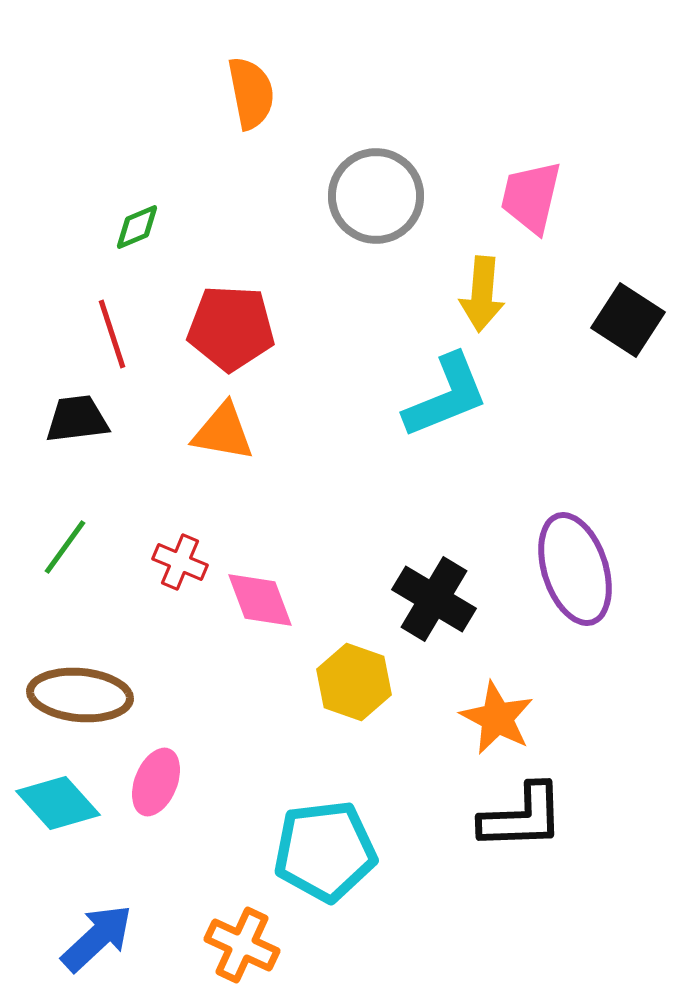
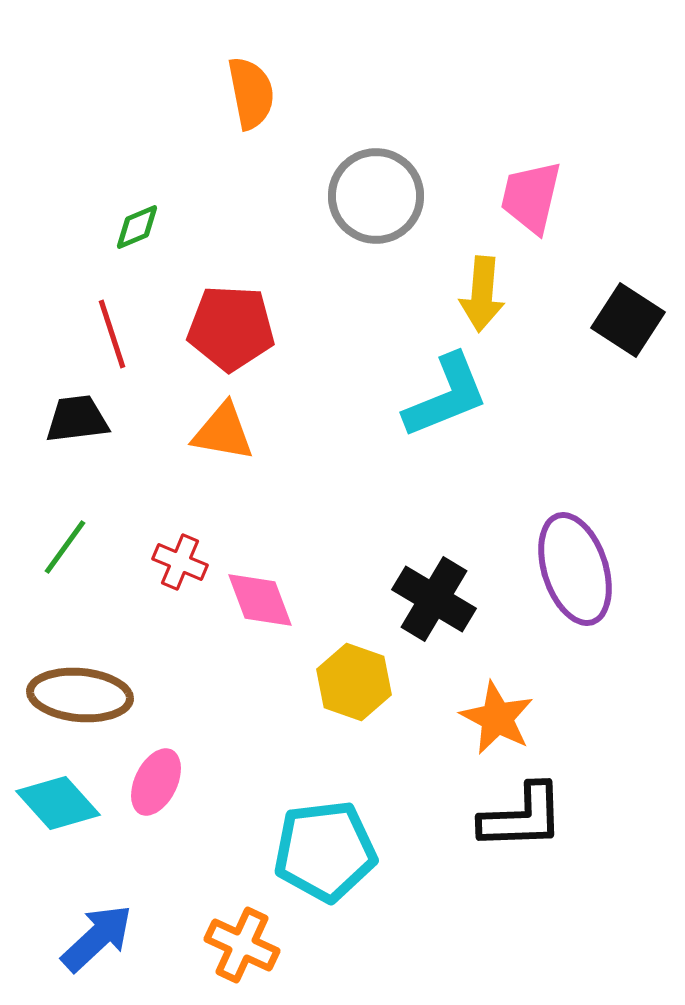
pink ellipse: rotated 4 degrees clockwise
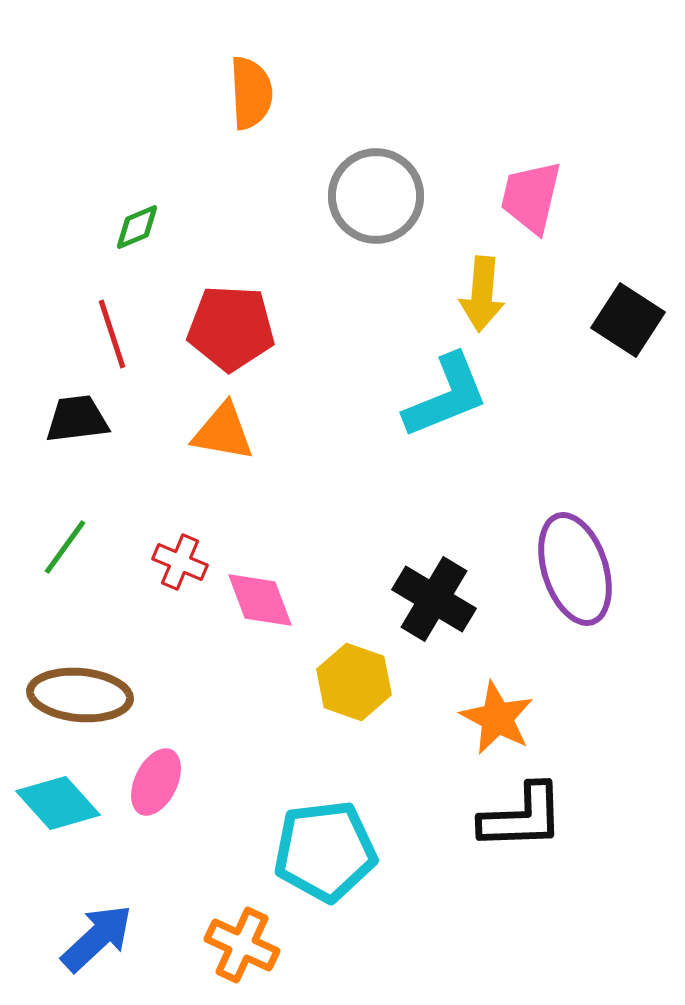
orange semicircle: rotated 8 degrees clockwise
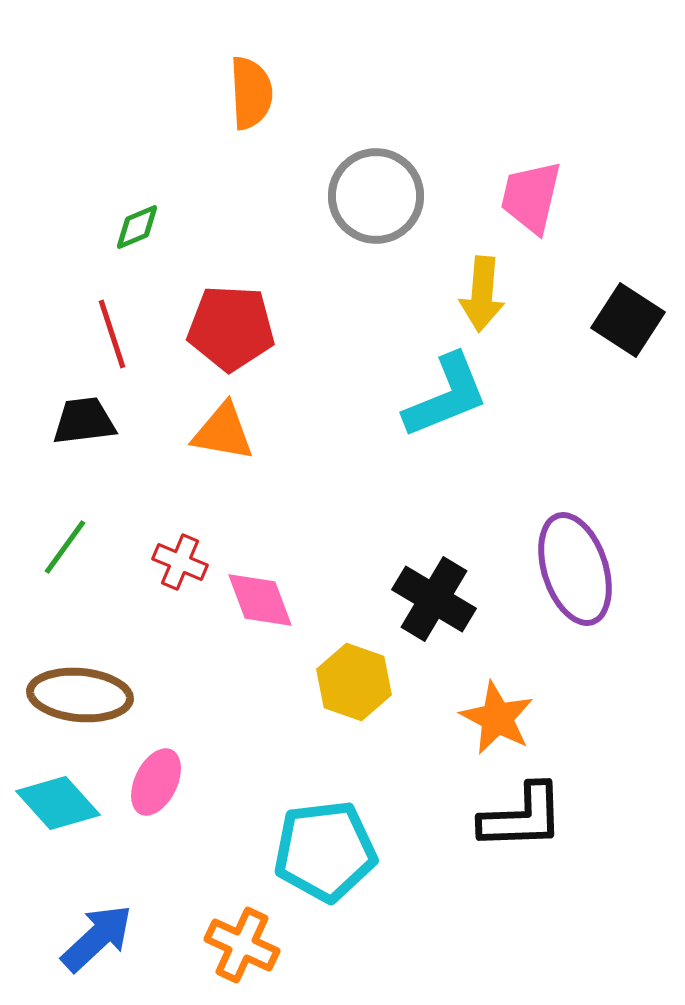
black trapezoid: moved 7 px right, 2 px down
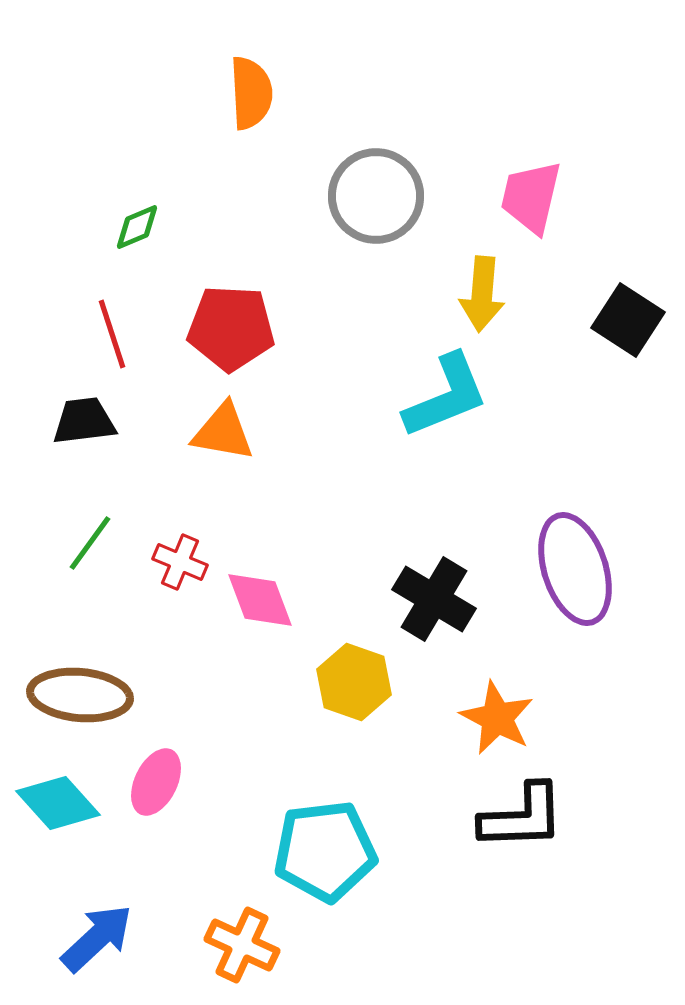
green line: moved 25 px right, 4 px up
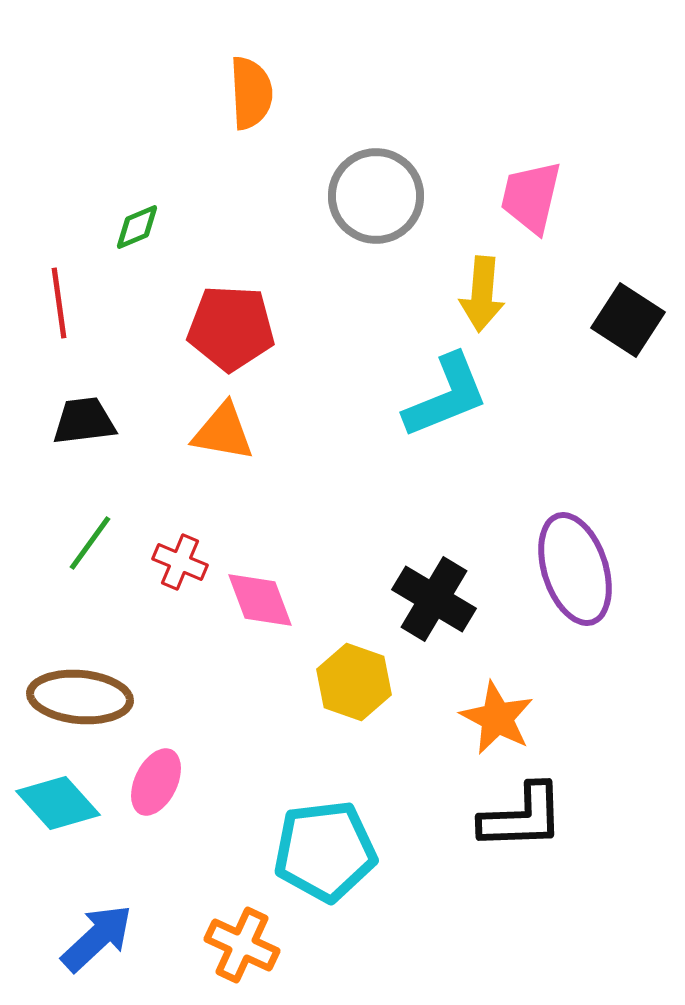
red line: moved 53 px left, 31 px up; rotated 10 degrees clockwise
brown ellipse: moved 2 px down
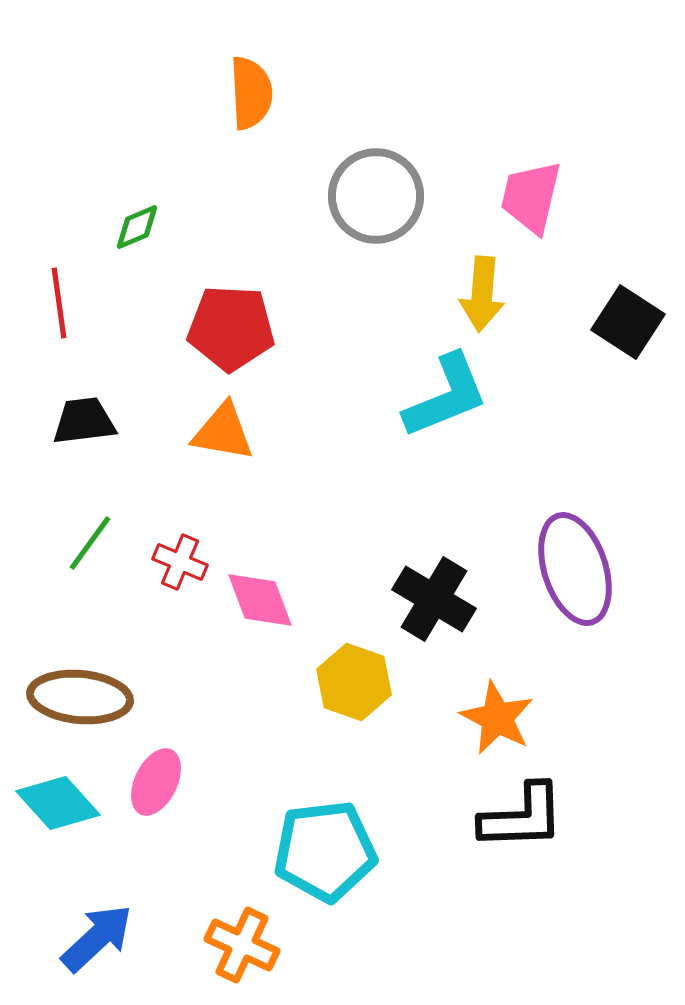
black square: moved 2 px down
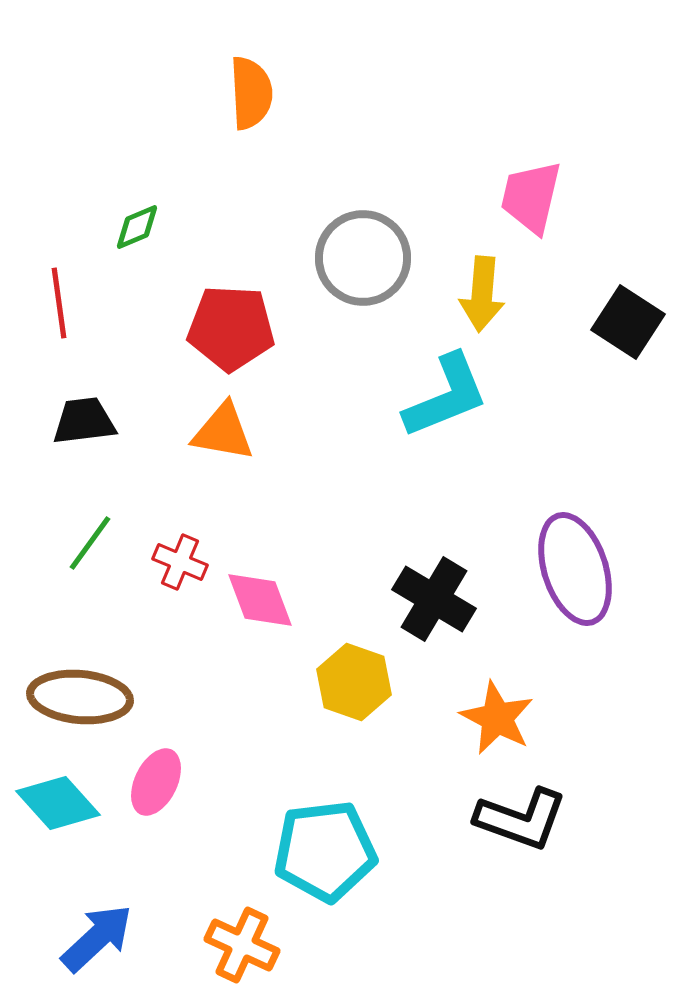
gray circle: moved 13 px left, 62 px down
black L-shape: moved 1 px left, 2 px down; rotated 22 degrees clockwise
